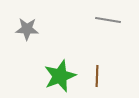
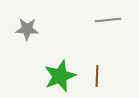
gray line: rotated 15 degrees counterclockwise
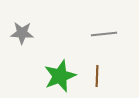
gray line: moved 4 px left, 14 px down
gray star: moved 5 px left, 4 px down
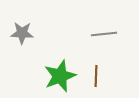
brown line: moved 1 px left
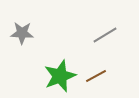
gray line: moved 1 px right, 1 px down; rotated 25 degrees counterclockwise
brown line: rotated 60 degrees clockwise
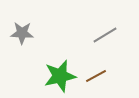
green star: rotated 8 degrees clockwise
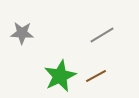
gray line: moved 3 px left
green star: rotated 12 degrees counterclockwise
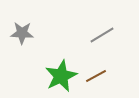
green star: moved 1 px right
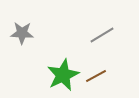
green star: moved 2 px right, 1 px up
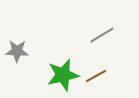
gray star: moved 5 px left, 18 px down
green star: rotated 12 degrees clockwise
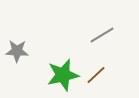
brown line: moved 1 px up; rotated 15 degrees counterclockwise
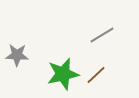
gray star: moved 4 px down
green star: moved 1 px up
